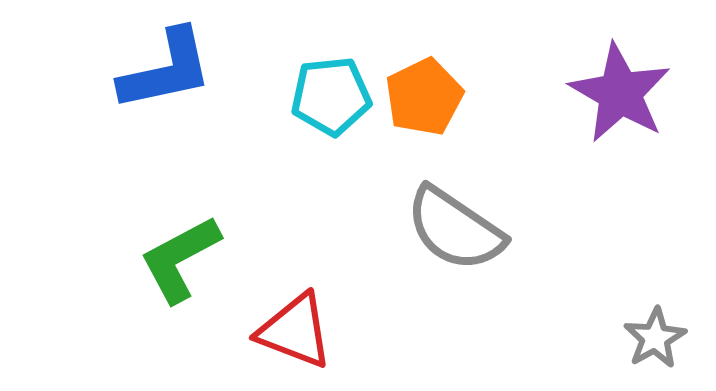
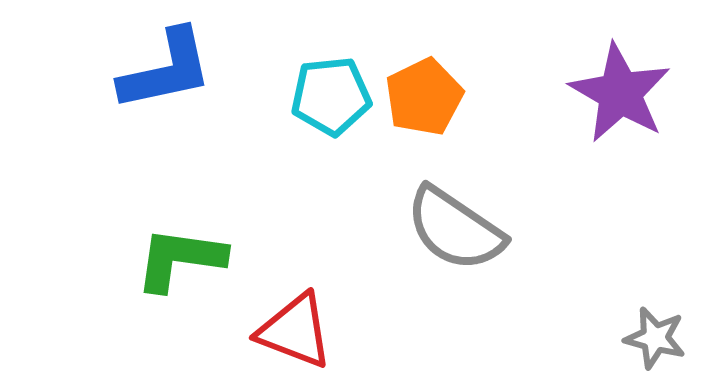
green L-shape: rotated 36 degrees clockwise
gray star: rotated 28 degrees counterclockwise
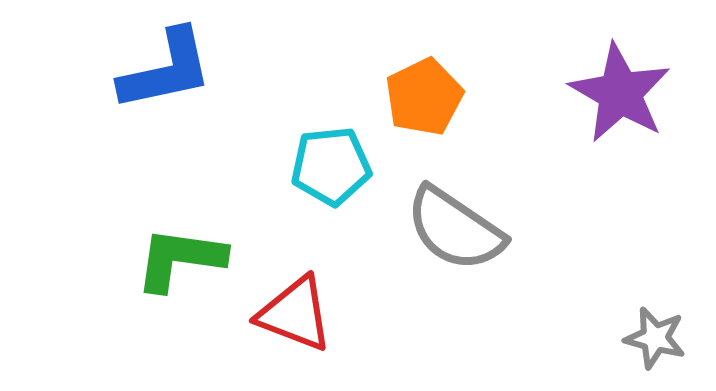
cyan pentagon: moved 70 px down
red triangle: moved 17 px up
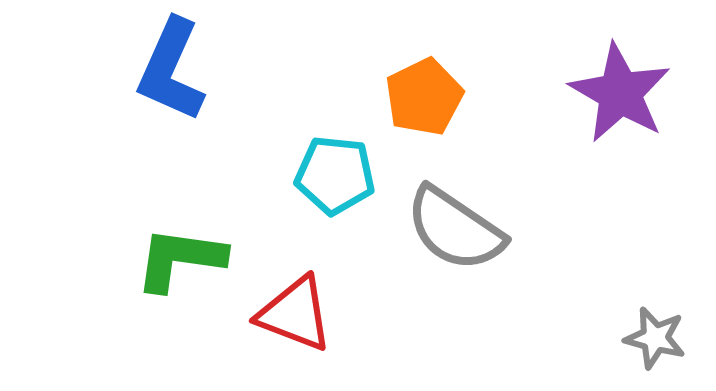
blue L-shape: moved 5 px right; rotated 126 degrees clockwise
cyan pentagon: moved 4 px right, 9 px down; rotated 12 degrees clockwise
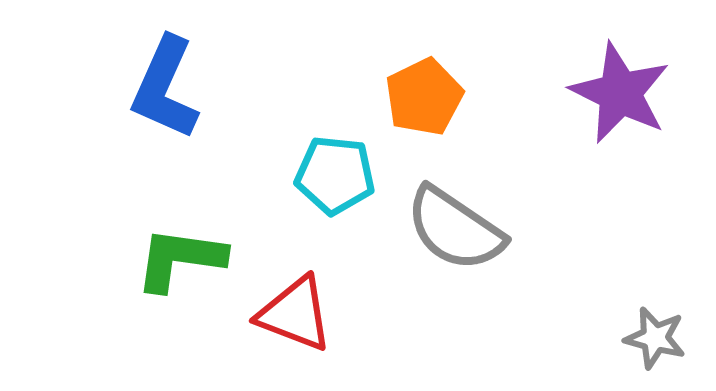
blue L-shape: moved 6 px left, 18 px down
purple star: rotated 4 degrees counterclockwise
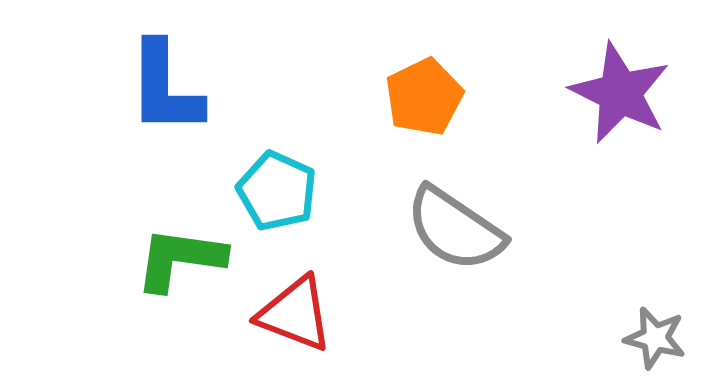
blue L-shape: rotated 24 degrees counterclockwise
cyan pentagon: moved 58 px left, 16 px down; rotated 18 degrees clockwise
